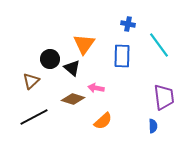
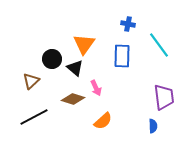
black circle: moved 2 px right
black triangle: moved 3 px right
pink arrow: rotated 126 degrees counterclockwise
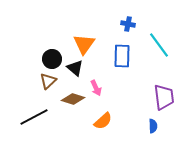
brown triangle: moved 17 px right
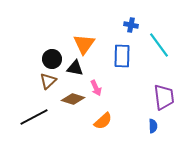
blue cross: moved 3 px right, 1 px down
black triangle: rotated 30 degrees counterclockwise
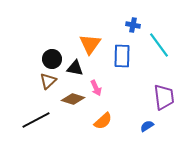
blue cross: moved 2 px right
orange triangle: moved 6 px right
black line: moved 2 px right, 3 px down
blue semicircle: moved 6 px left; rotated 120 degrees counterclockwise
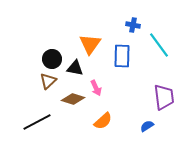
black line: moved 1 px right, 2 px down
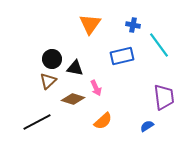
orange triangle: moved 20 px up
blue rectangle: rotated 75 degrees clockwise
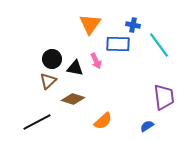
blue rectangle: moved 4 px left, 12 px up; rotated 15 degrees clockwise
pink arrow: moved 27 px up
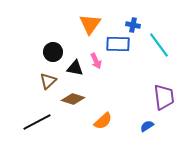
black circle: moved 1 px right, 7 px up
